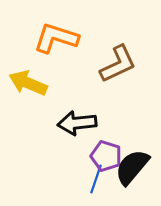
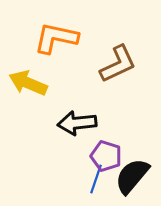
orange L-shape: rotated 6 degrees counterclockwise
black semicircle: moved 9 px down
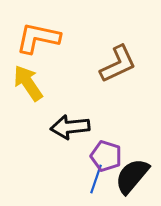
orange L-shape: moved 18 px left
yellow arrow: rotated 33 degrees clockwise
black arrow: moved 7 px left, 4 px down
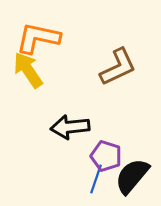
brown L-shape: moved 3 px down
yellow arrow: moved 13 px up
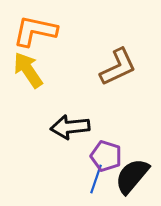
orange L-shape: moved 3 px left, 7 px up
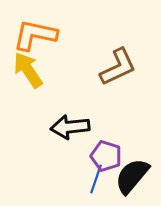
orange L-shape: moved 4 px down
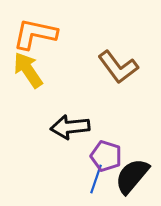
orange L-shape: moved 1 px up
brown L-shape: rotated 78 degrees clockwise
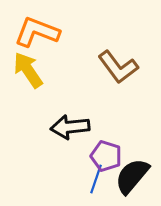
orange L-shape: moved 2 px right, 2 px up; rotated 9 degrees clockwise
